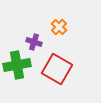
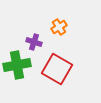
orange cross: rotated 14 degrees clockwise
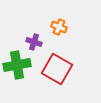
orange cross: rotated 35 degrees counterclockwise
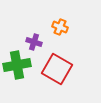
orange cross: moved 1 px right
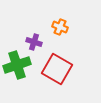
green cross: rotated 8 degrees counterclockwise
